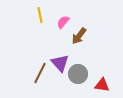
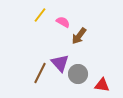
yellow line: rotated 49 degrees clockwise
pink semicircle: rotated 80 degrees clockwise
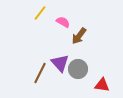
yellow line: moved 2 px up
gray circle: moved 5 px up
